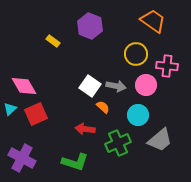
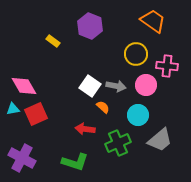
cyan triangle: moved 3 px right; rotated 32 degrees clockwise
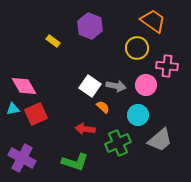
yellow circle: moved 1 px right, 6 px up
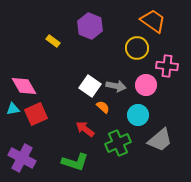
red arrow: rotated 30 degrees clockwise
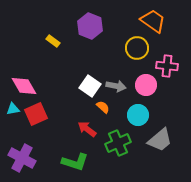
red arrow: moved 2 px right
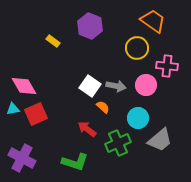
cyan circle: moved 3 px down
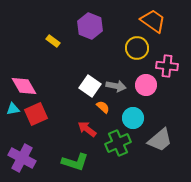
cyan circle: moved 5 px left
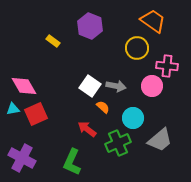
pink circle: moved 6 px right, 1 px down
green L-shape: moved 3 px left; rotated 96 degrees clockwise
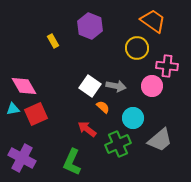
yellow rectangle: rotated 24 degrees clockwise
green cross: moved 1 px down
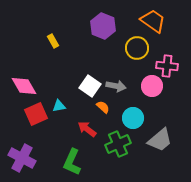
purple hexagon: moved 13 px right
cyan triangle: moved 46 px right, 3 px up
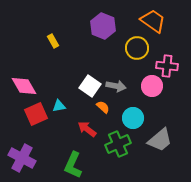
green L-shape: moved 1 px right, 3 px down
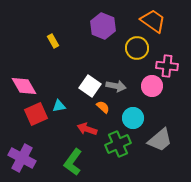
red arrow: rotated 18 degrees counterclockwise
green L-shape: moved 3 px up; rotated 12 degrees clockwise
